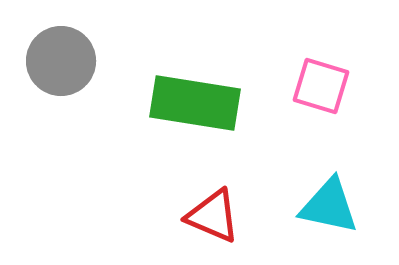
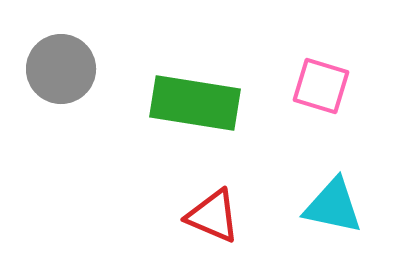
gray circle: moved 8 px down
cyan triangle: moved 4 px right
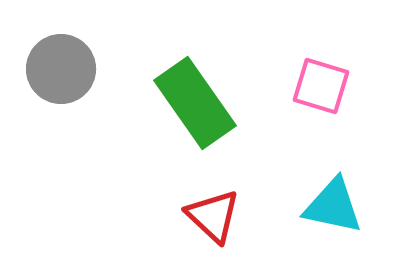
green rectangle: rotated 46 degrees clockwise
red triangle: rotated 20 degrees clockwise
